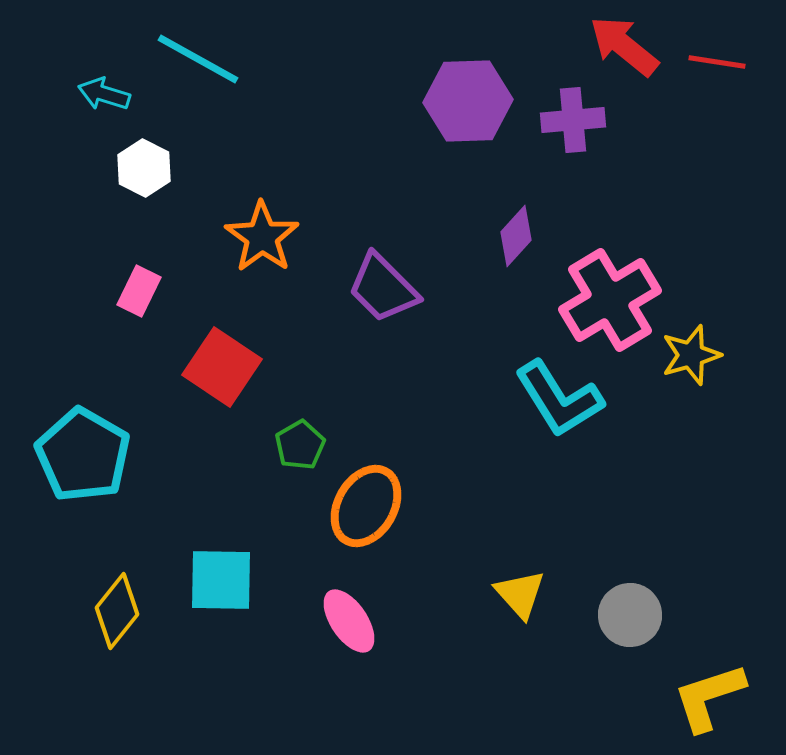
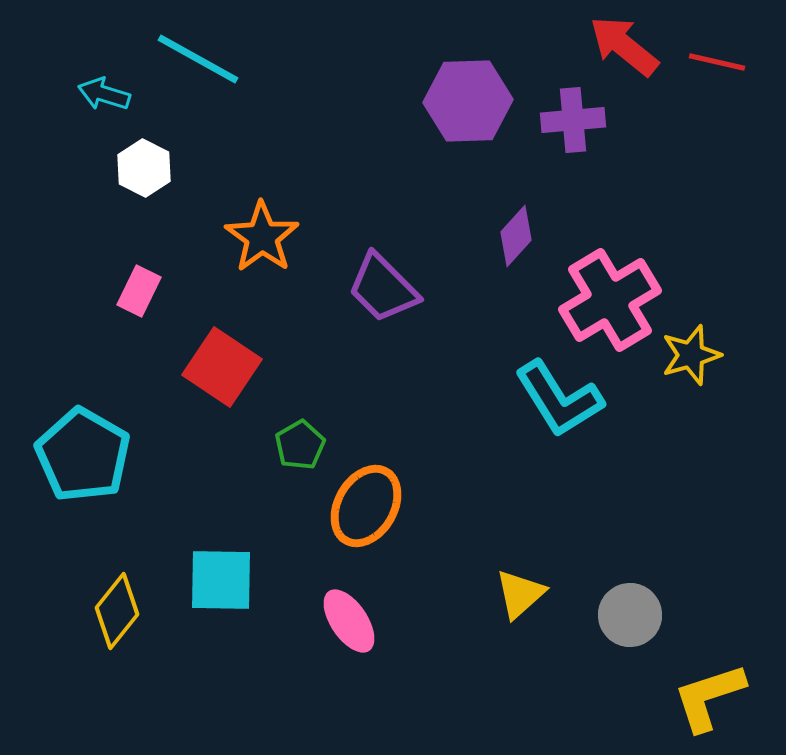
red line: rotated 4 degrees clockwise
yellow triangle: rotated 30 degrees clockwise
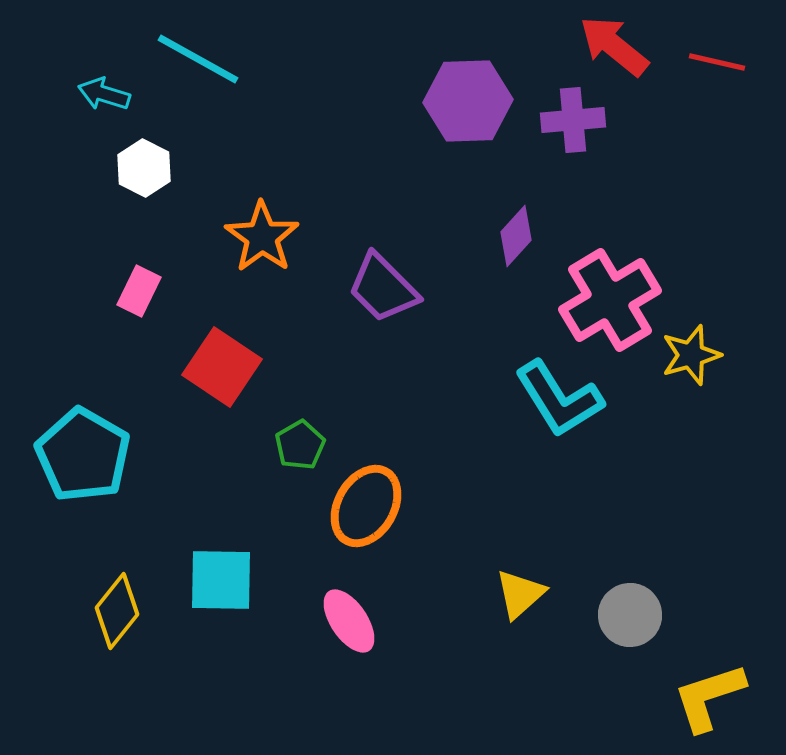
red arrow: moved 10 px left
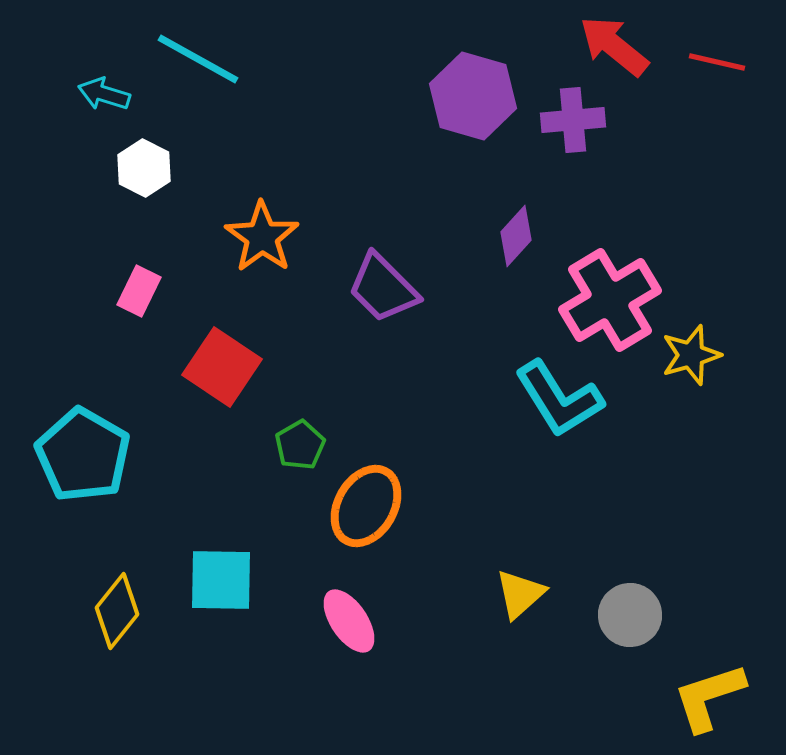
purple hexagon: moved 5 px right, 5 px up; rotated 18 degrees clockwise
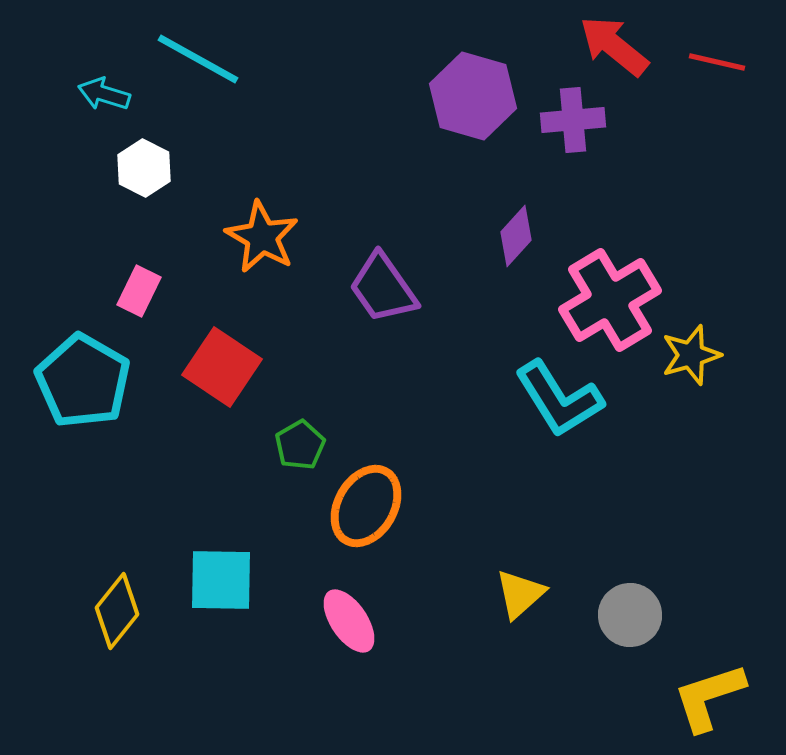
orange star: rotated 6 degrees counterclockwise
purple trapezoid: rotated 10 degrees clockwise
cyan pentagon: moved 74 px up
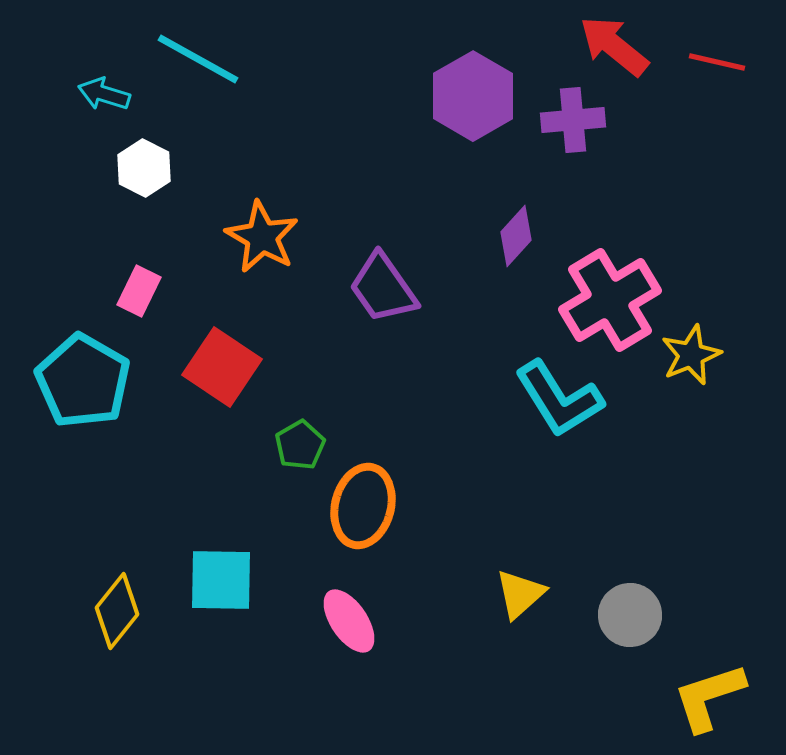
purple hexagon: rotated 14 degrees clockwise
yellow star: rotated 6 degrees counterclockwise
orange ellipse: moved 3 px left; rotated 16 degrees counterclockwise
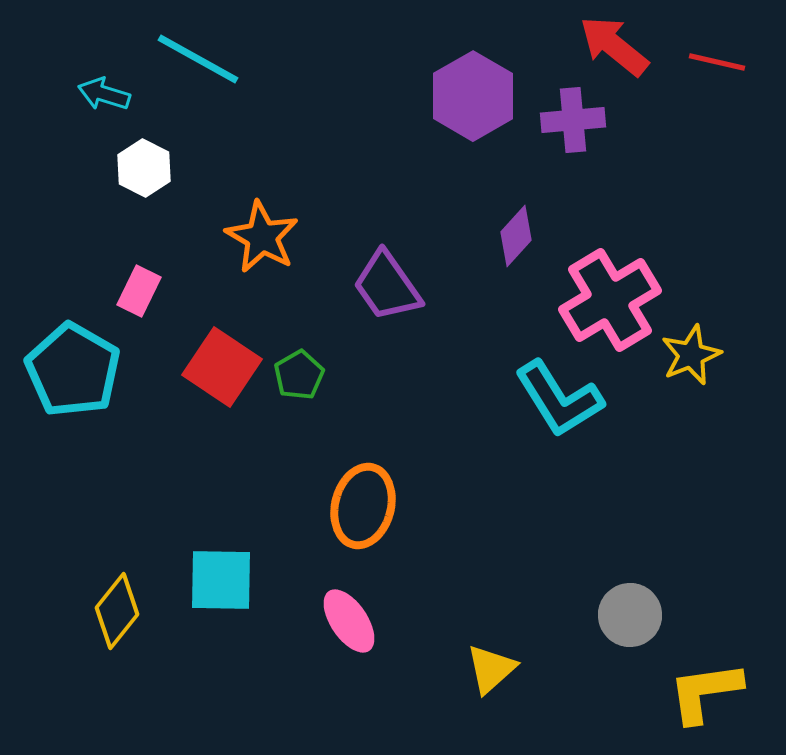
purple trapezoid: moved 4 px right, 2 px up
cyan pentagon: moved 10 px left, 11 px up
green pentagon: moved 1 px left, 70 px up
yellow triangle: moved 29 px left, 75 px down
yellow L-shape: moved 4 px left, 5 px up; rotated 10 degrees clockwise
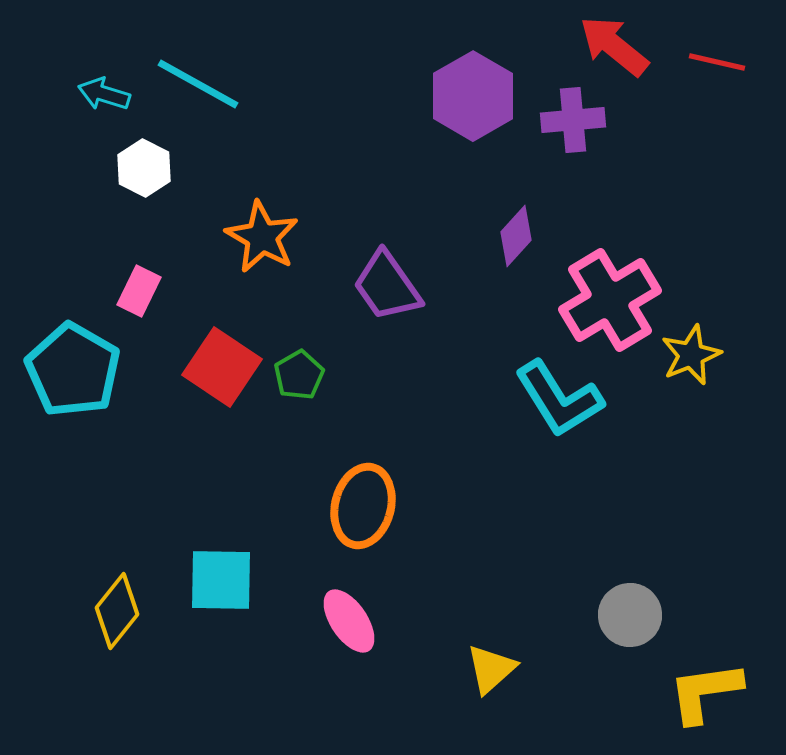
cyan line: moved 25 px down
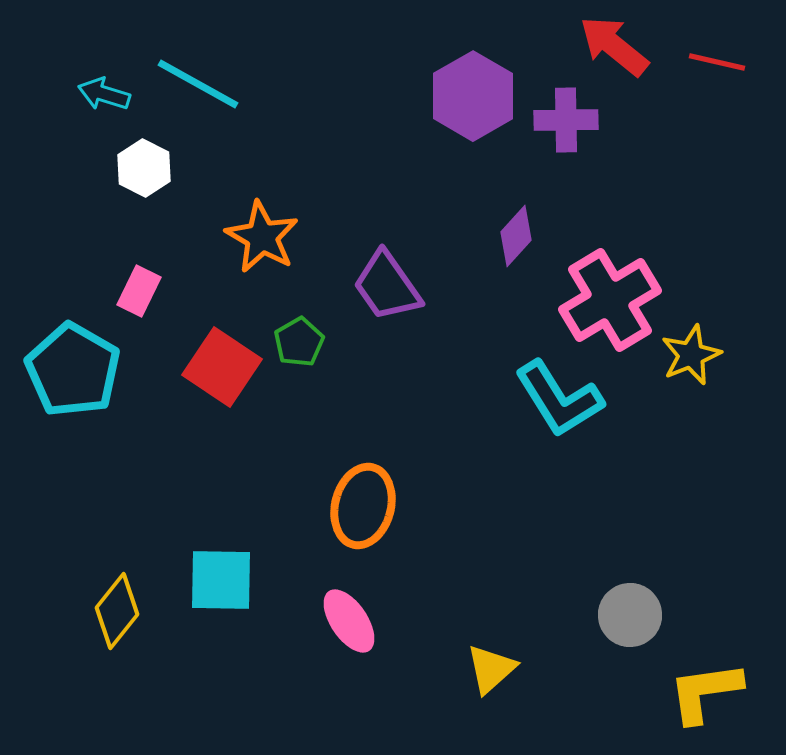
purple cross: moved 7 px left; rotated 4 degrees clockwise
green pentagon: moved 33 px up
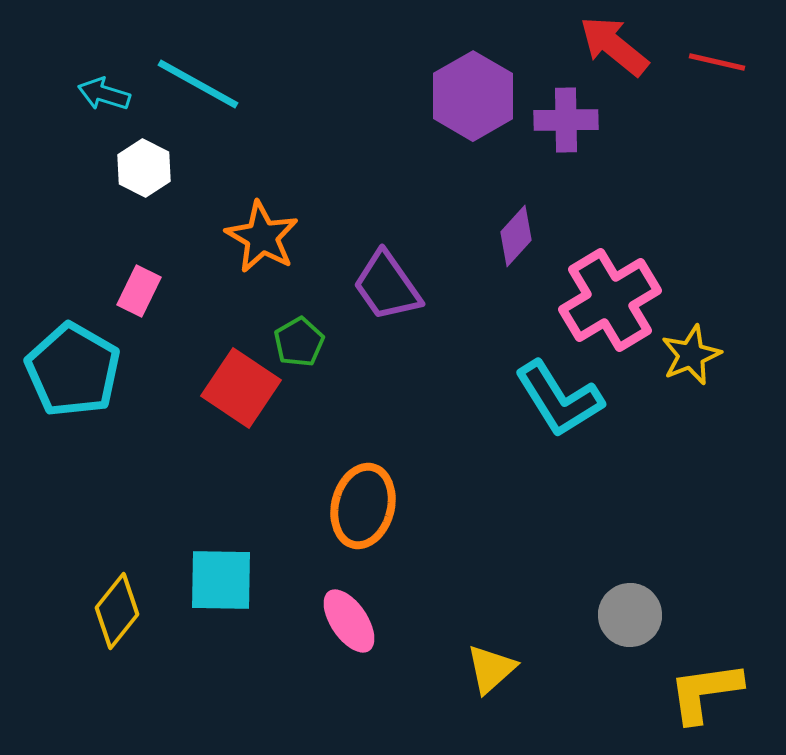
red square: moved 19 px right, 21 px down
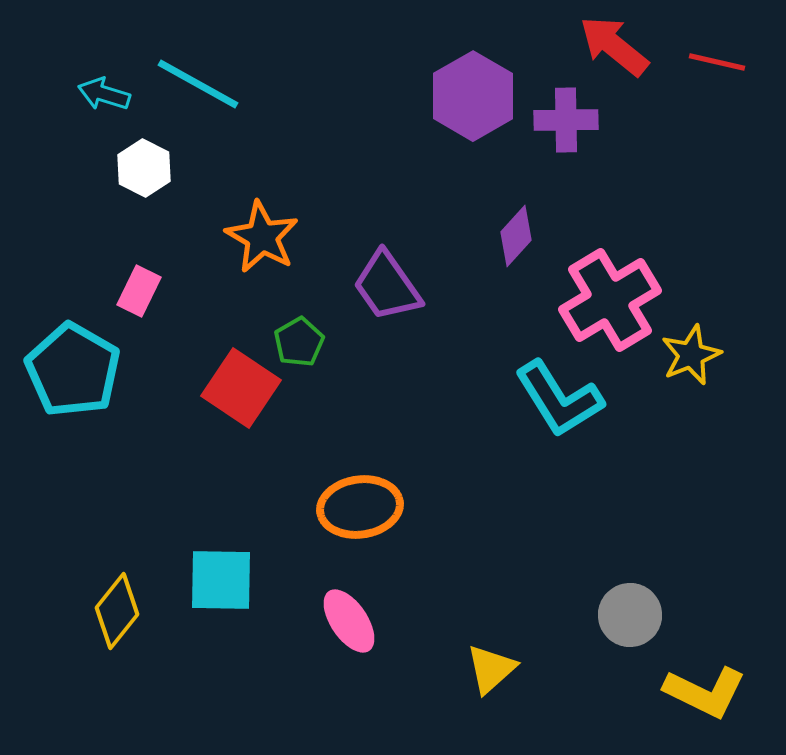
orange ellipse: moved 3 px left, 1 px down; rotated 68 degrees clockwise
yellow L-shape: rotated 146 degrees counterclockwise
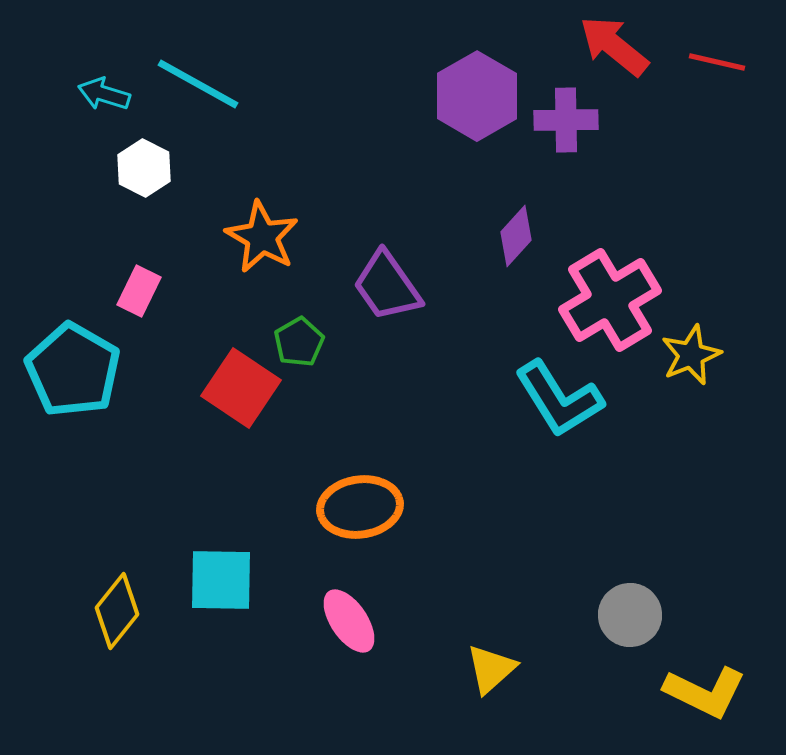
purple hexagon: moved 4 px right
